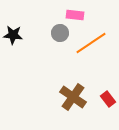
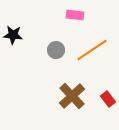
gray circle: moved 4 px left, 17 px down
orange line: moved 1 px right, 7 px down
brown cross: moved 1 px left, 1 px up; rotated 12 degrees clockwise
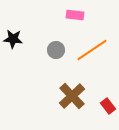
black star: moved 4 px down
red rectangle: moved 7 px down
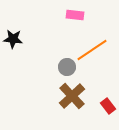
gray circle: moved 11 px right, 17 px down
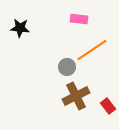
pink rectangle: moved 4 px right, 4 px down
black star: moved 7 px right, 11 px up
brown cross: moved 4 px right; rotated 16 degrees clockwise
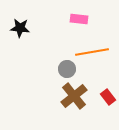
orange line: moved 2 px down; rotated 24 degrees clockwise
gray circle: moved 2 px down
brown cross: moved 2 px left; rotated 12 degrees counterclockwise
red rectangle: moved 9 px up
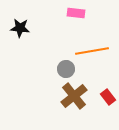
pink rectangle: moved 3 px left, 6 px up
orange line: moved 1 px up
gray circle: moved 1 px left
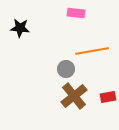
red rectangle: rotated 63 degrees counterclockwise
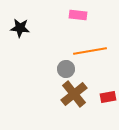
pink rectangle: moved 2 px right, 2 px down
orange line: moved 2 px left
brown cross: moved 2 px up
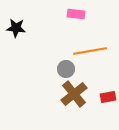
pink rectangle: moved 2 px left, 1 px up
black star: moved 4 px left
